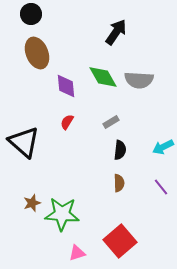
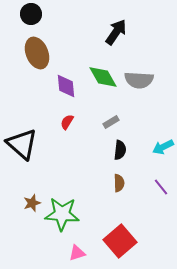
black triangle: moved 2 px left, 2 px down
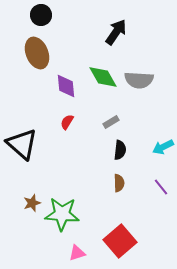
black circle: moved 10 px right, 1 px down
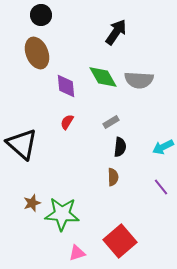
black semicircle: moved 3 px up
brown semicircle: moved 6 px left, 6 px up
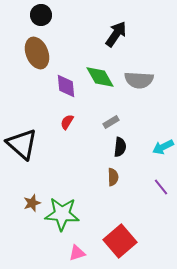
black arrow: moved 2 px down
green diamond: moved 3 px left
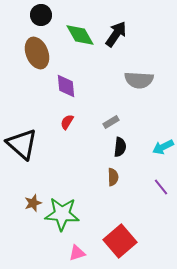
green diamond: moved 20 px left, 42 px up
brown star: moved 1 px right
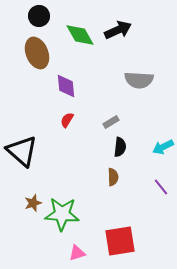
black circle: moved 2 px left, 1 px down
black arrow: moved 2 px right, 4 px up; rotated 32 degrees clockwise
red semicircle: moved 2 px up
black triangle: moved 7 px down
red square: rotated 32 degrees clockwise
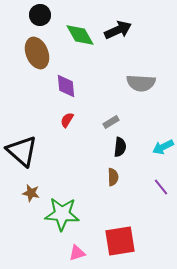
black circle: moved 1 px right, 1 px up
gray semicircle: moved 2 px right, 3 px down
brown star: moved 2 px left, 10 px up; rotated 30 degrees clockwise
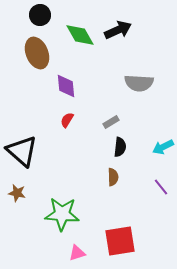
gray semicircle: moved 2 px left
brown star: moved 14 px left
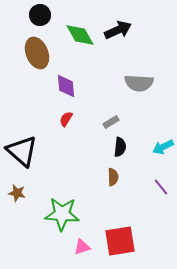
red semicircle: moved 1 px left, 1 px up
pink triangle: moved 5 px right, 6 px up
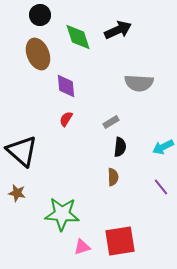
green diamond: moved 2 px left, 2 px down; rotated 12 degrees clockwise
brown ellipse: moved 1 px right, 1 px down
